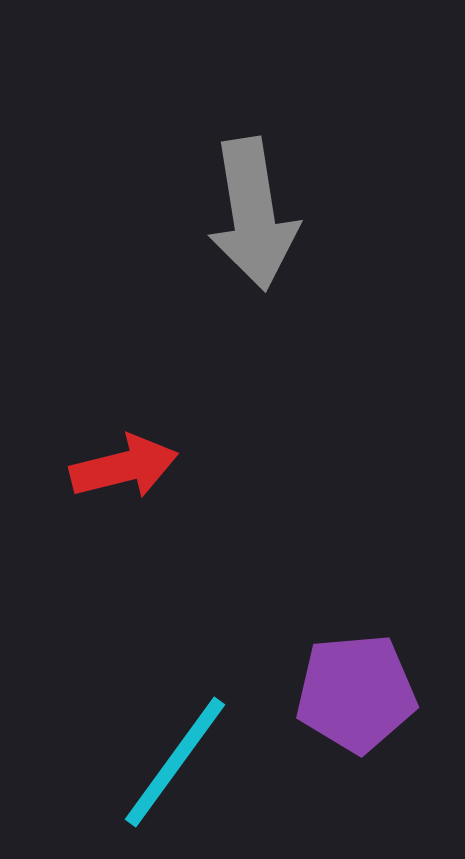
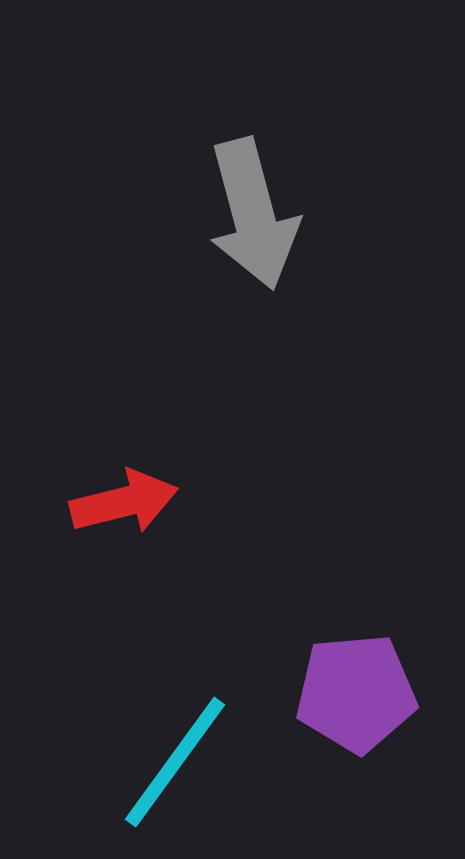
gray arrow: rotated 6 degrees counterclockwise
red arrow: moved 35 px down
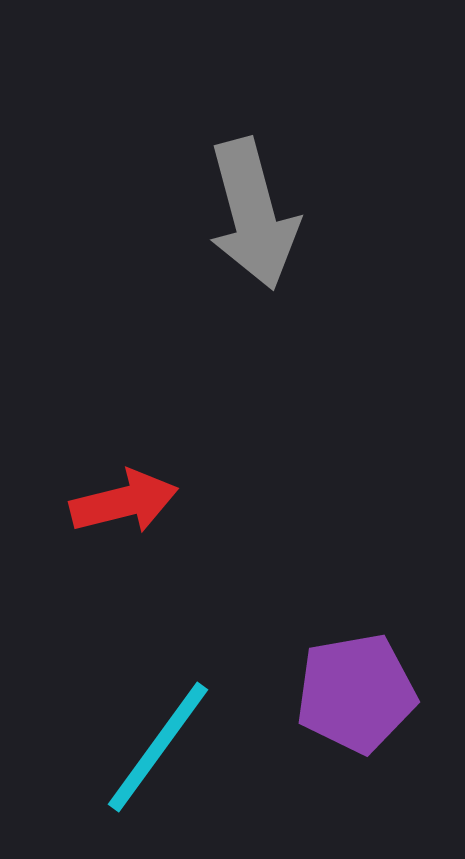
purple pentagon: rotated 5 degrees counterclockwise
cyan line: moved 17 px left, 15 px up
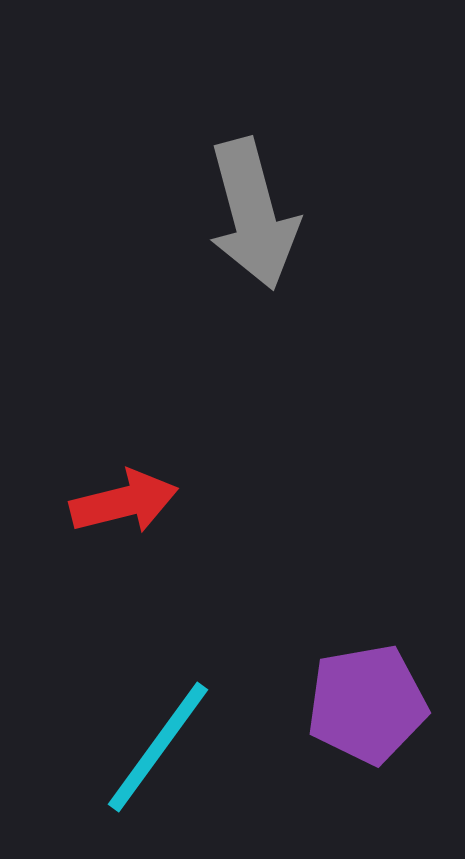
purple pentagon: moved 11 px right, 11 px down
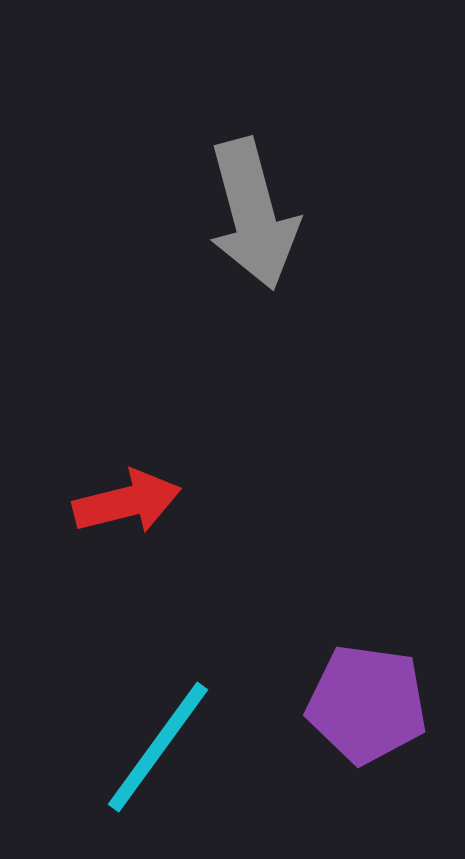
red arrow: moved 3 px right
purple pentagon: rotated 18 degrees clockwise
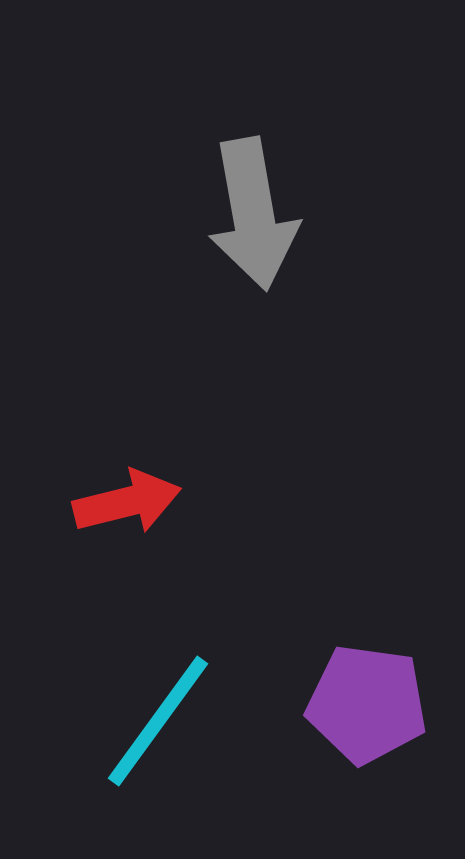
gray arrow: rotated 5 degrees clockwise
cyan line: moved 26 px up
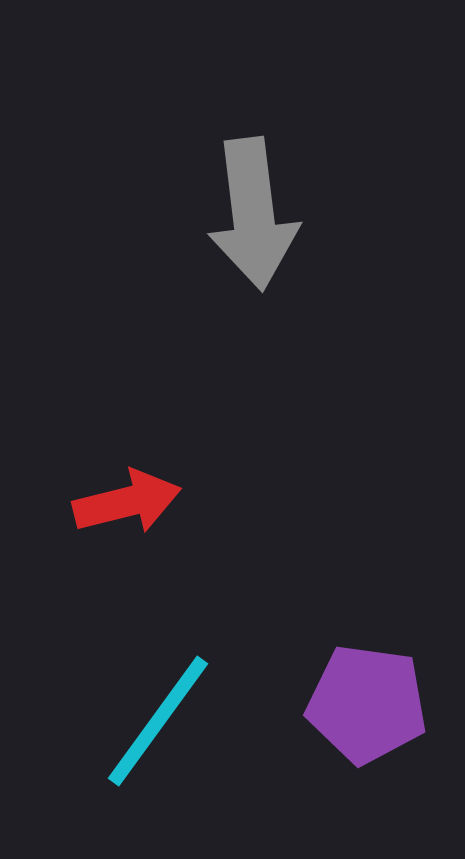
gray arrow: rotated 3 degrees clockwise
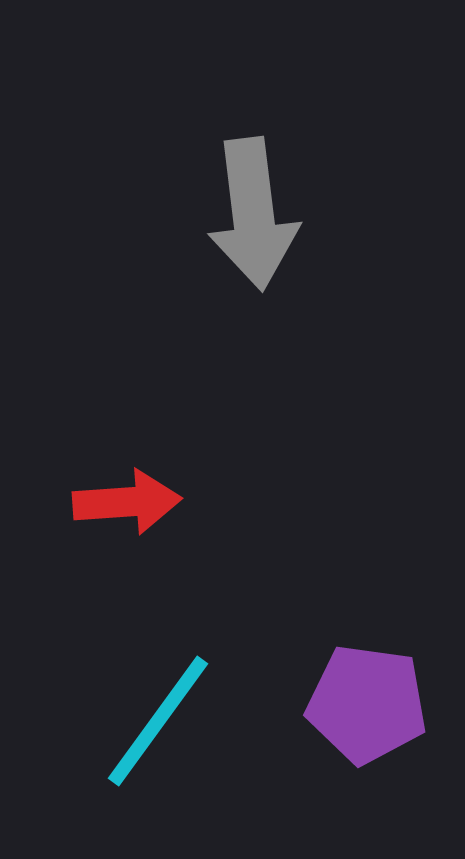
red arrow: rotated 10 degrees clockwise
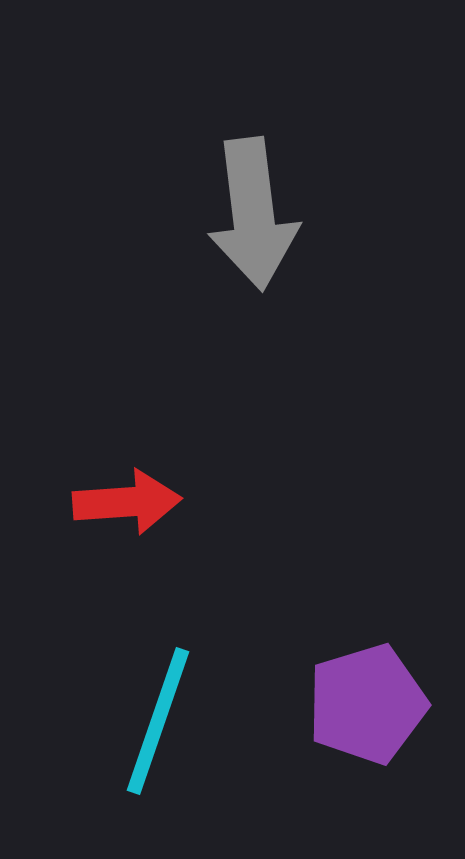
purple pentagon: rotated 25 degrees counterclockwise
cyan line: rotated 17 degrees counterclockwise
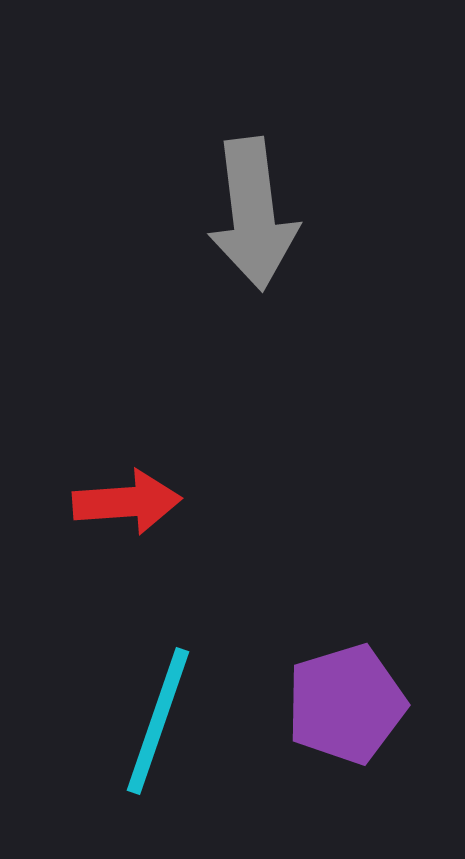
purple pentagon: moved 21 px left
